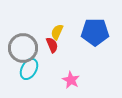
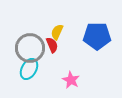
blue pentagon: moved 2 px right, 4 px down
gray circle: moved 7 px right
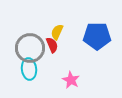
cyan ellipse: rotated 35 degrees counterclockwise
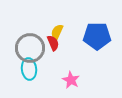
red semicircle: moved 1 px right, 2 px up
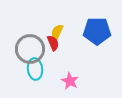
blue pentagon: moved 5 px up
gray circle: moved 1 px down
cyan ellipse: moved 6 px right
pink star: moved 1 px left, 1 px down
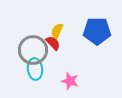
yellow semicircle: moved 1 px up
red semicircle: rotated 21 degrees counterclockwise
gray circle: moved 3 px right, 1 px down
pink star: rotated 12 degrees counterclockwise
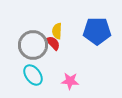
yellow semicircle: rotated 21 degrees counterclockwise
gray circle: moved 5 px up
cyan ellipse: moved 2 px left, 6 px down; rotated 30 degrees counterclockwise
pink star: rotated 12 degrees counterclockwise
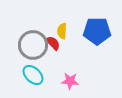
yellow semicircle: moved 5 px right
cyan ellipse: rotated 10 degrees counterclockwise
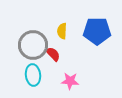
red semicircle: moved 11 px down
cyan ellipse: rotated 40 degrees clockwise
